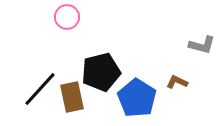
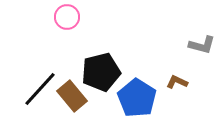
brown rectangle: moved 1 px up; rotated 28 degrees counterclockwise
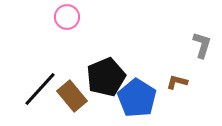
gray L-shape: rotated 88 degrees counterclockwise
black pentagon: moved 5 px right, 5 px down; rotated 9 degrees counterclockwise
brown L-shape: rotated 10 degrees counterclockwise
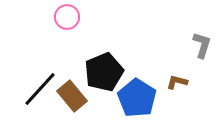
black pentagon: moved 2 px left, 5 px up
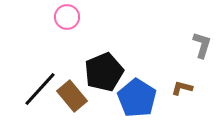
brown L-shape: moved 5 px right, 6 px down
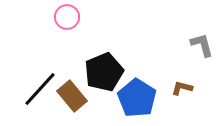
gray L-shape: rotated 32 degrees counterclockwise
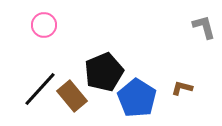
pink circle: moved 23 px left, 8 px down
gray L-shape: moved 2 px right, 18 px up
